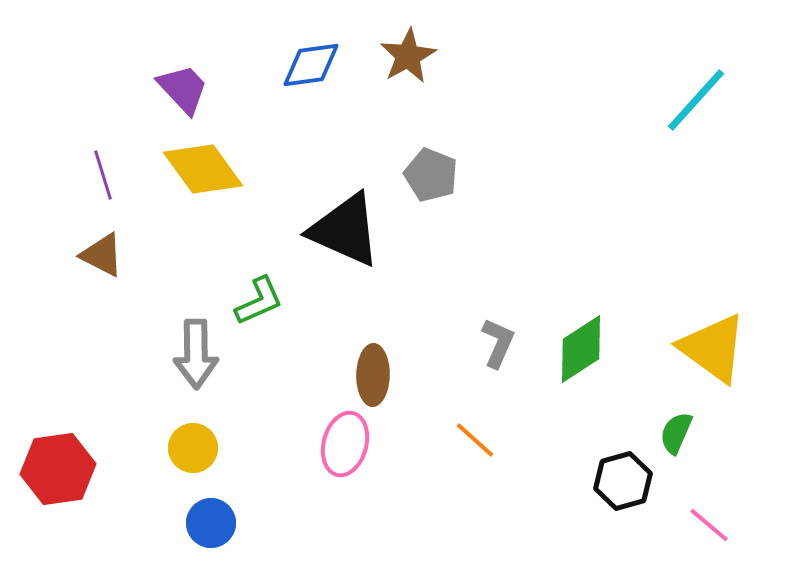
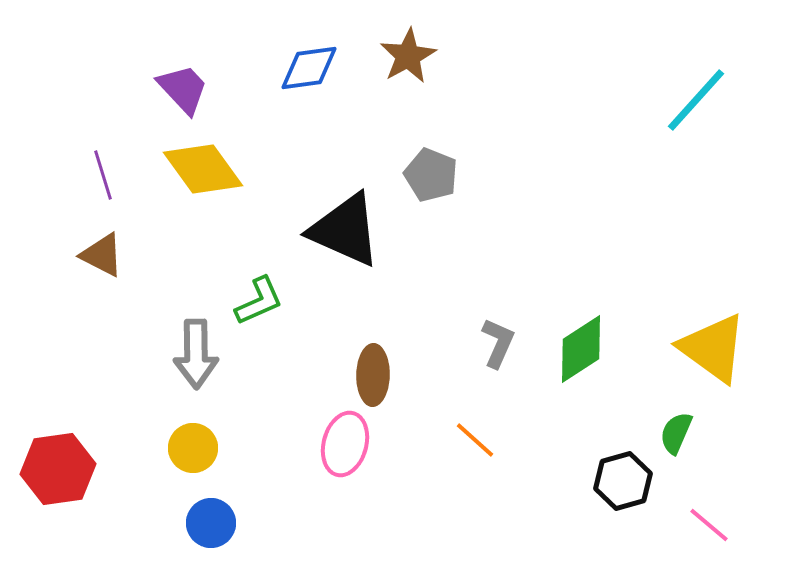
blue diamond: moved 2 px left, 3 px down
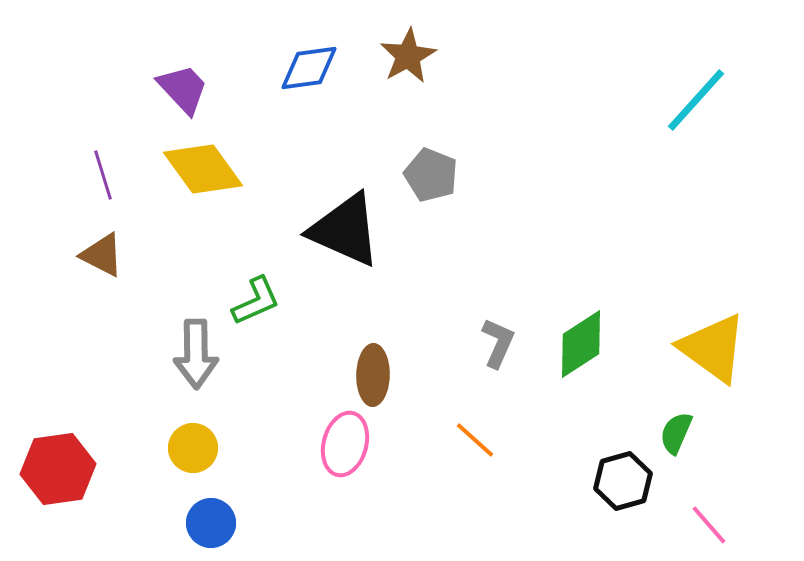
green L-shape: moved 3 px left
green diamond: moved 5 px up
pink line: rotated 9 degrees clockwise
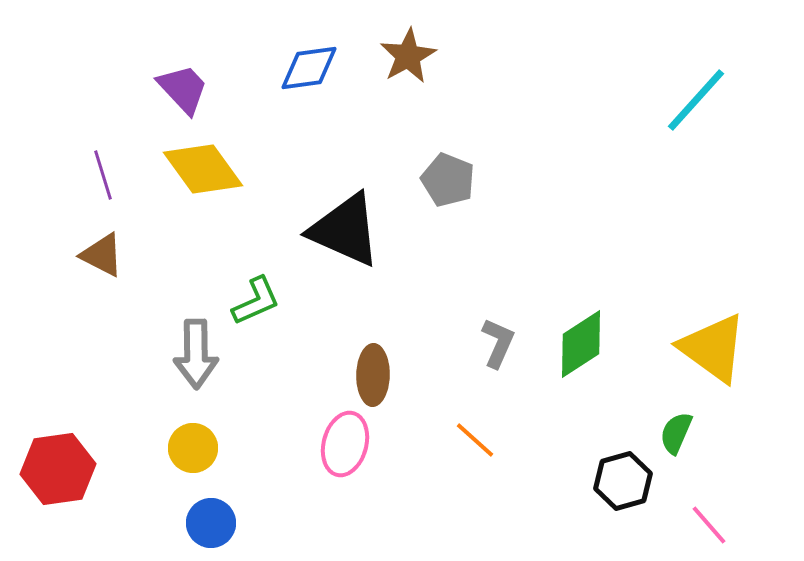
gray pentagon: moved 17 px right, 5 px down
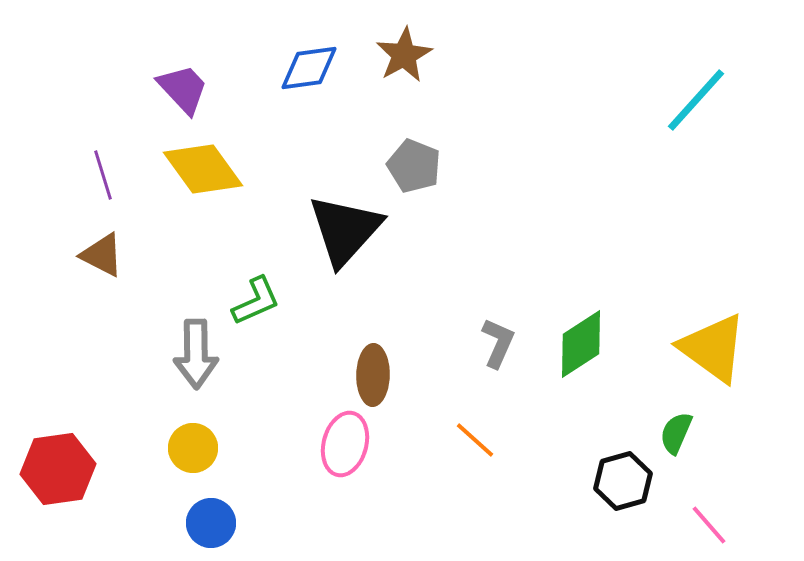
brown star: moved 4 px left, 1 px up
gray pentagon: moved 34 px left, 14 px up
black triangle: rotated 48 degrees clockwise
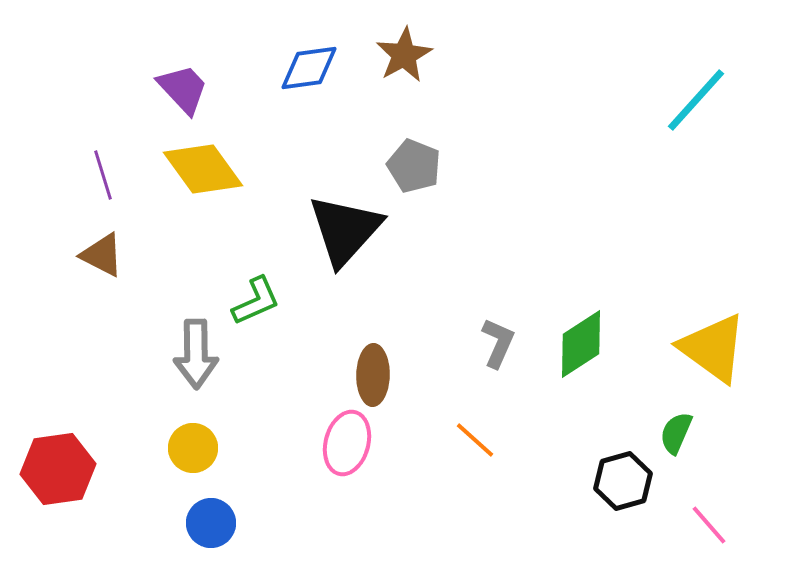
pink ellipse: moved 2 px right, 1 px up
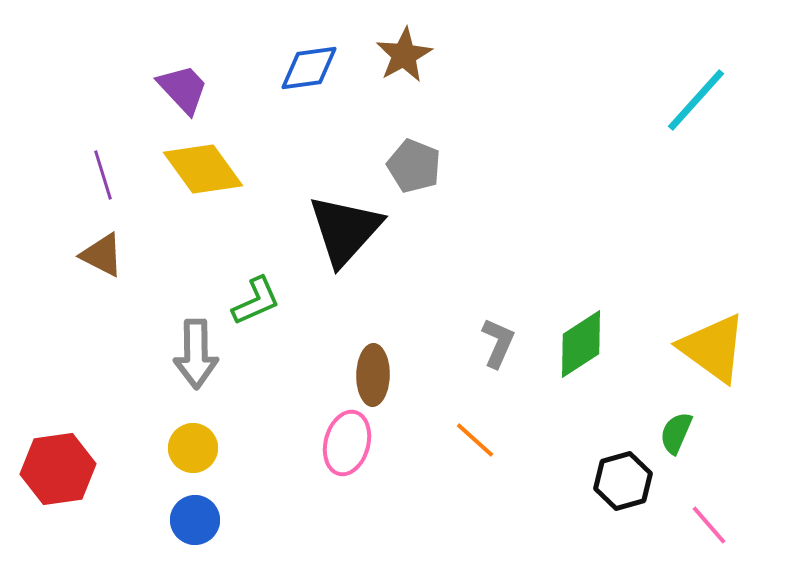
blue circle: moved 16 px left, 3 px up
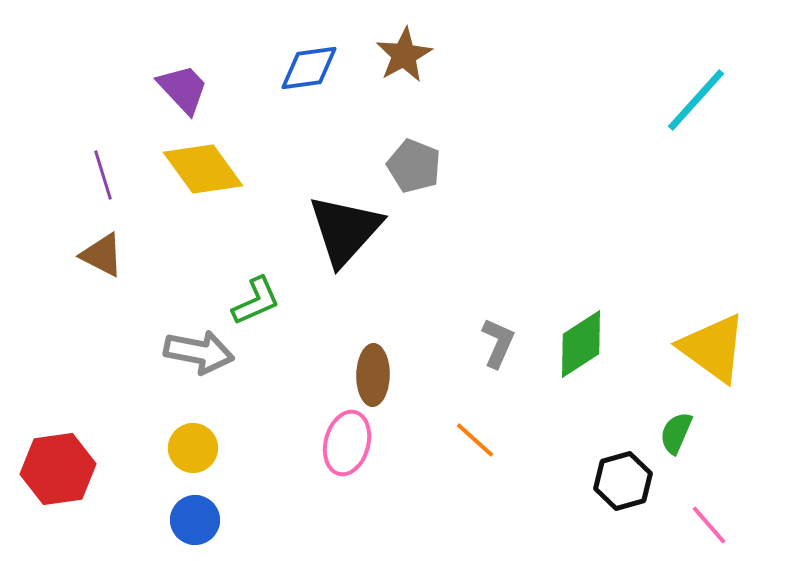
gray arrow: moved 3 px right, 2 px up; rotated 78 degrees counterclockwise
